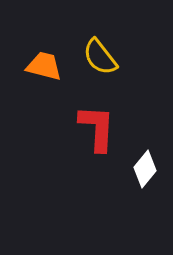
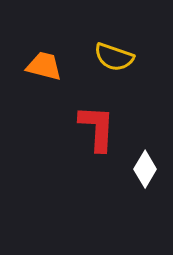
yellow semicircle: moved 14 px right; rotated 33 degrees counterclockwise
white diamond: rotated 9 degrees counterclockwise
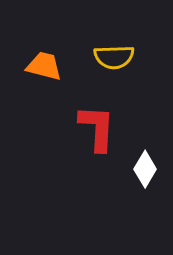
yellow semicircle: rotated 21 degrees counterclockwise
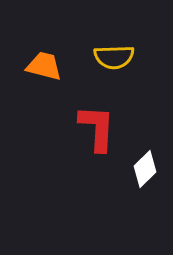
white diamond: rotated 15 degrees clockwise
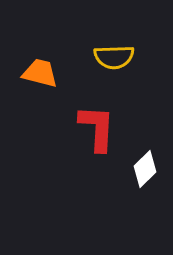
orange trapezoid: moved 4 px left, 7 px down
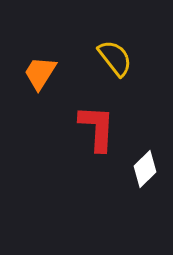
yellow semicircle: moved 1 px right, 1 px down; rotated 126 degrees counterclockwise
orange trapezoid: rotated 72 degrees counterclockwise
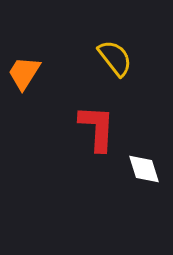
orange trapezoid: moved 16 px left
white diamond: moved 1 px left; rotated 63 degrees counterclockwise
